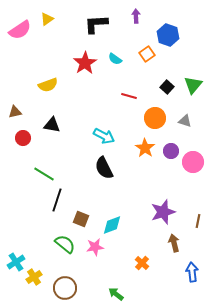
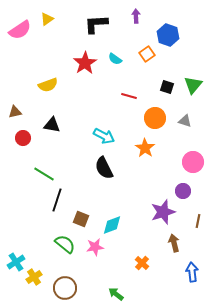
black square: rotated 24 degrees counterclockwise
purple circle: moved 12 px right, 40 px down
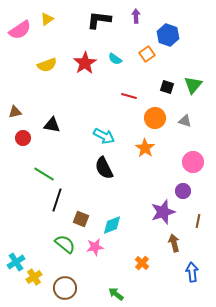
black L-shape: moved 3 px right, 4 px up; rotated 10 degrees clockwise
yellow semicircle: moved 1 px left, 20 px up
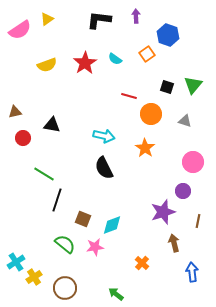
orange circle: moved 4 px left, 4 px up
cyan arrow: rotated 15 degrees counterclockwise
brown square: moved 2 px right
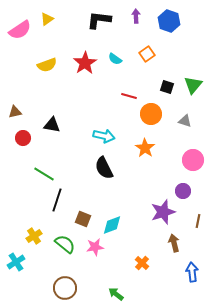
blue hexagon: moved 1 px right, 14 px up
pink circle: moved 2 px up
yellow cross: moved 41 px up
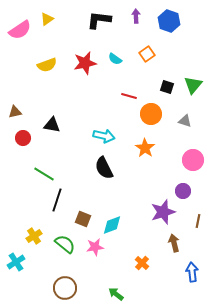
red star: rotated 20 degrees clockwise
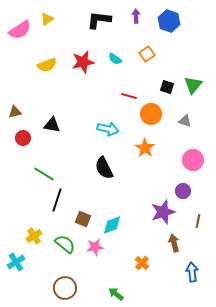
red star: moved 2 px left, 1 px up
cyan arrow: moved 4 px right, 7 px up
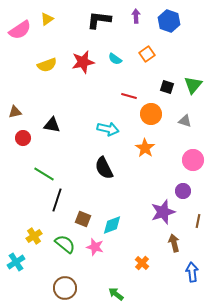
pink star: rotated 24 degrees clockwise
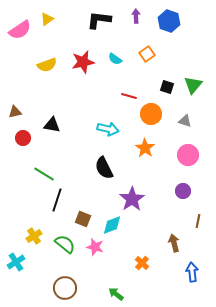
pink circle: moved 5 px left, 5 px up
purple star: moved 31 px left, 13 px up; rotated 15 degrees counterclockwise
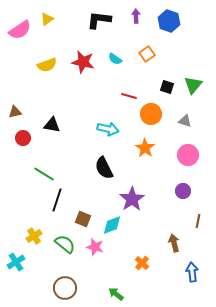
red star: rotated 25 degrees clockwise
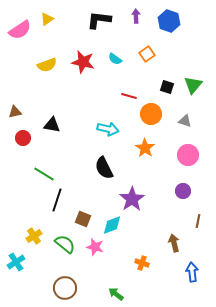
orange cross: rotated 24 degrees counterclockwise
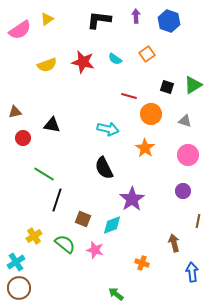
green triangle: rotated 18 degrees clockwise
pink star: moved 3 px down
brown circle: moved 46 px left
